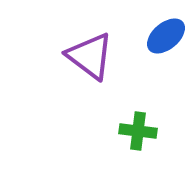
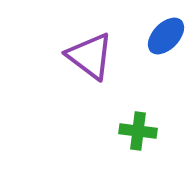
blue ellipse: rotated 6 degrees counterclockwise
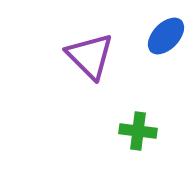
purple triangle: rotated 8 degrees clockwise
